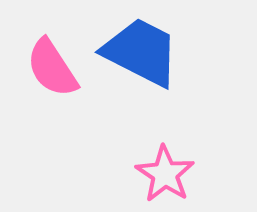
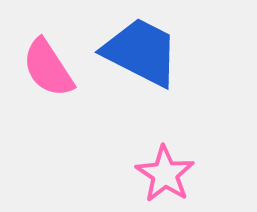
pink semicircle: moved 4 px left
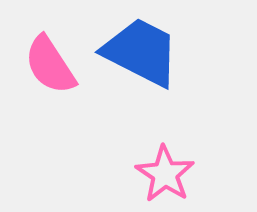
pink semicircle: moved 2 px right, 3 px up
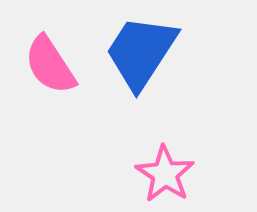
blue trapezoid: rotated 84 degrees counterclockwise
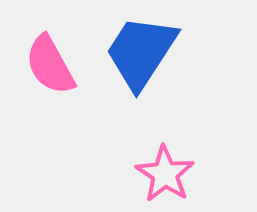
pink semicircle: rotated 4 degrees clockwise
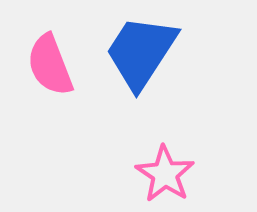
pink semicircle: rotated 8 degrees clockwise
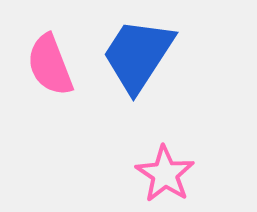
blue trapezoid: moved 3 px left, 3 px down
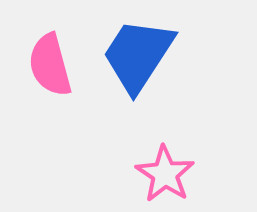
pink semicircle: rotated 6 degrees clockwise
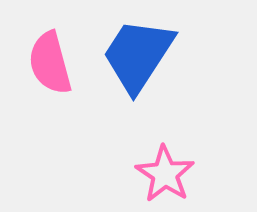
pink semicircle: moved 2 px up
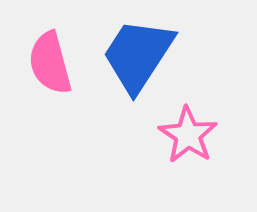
pink star: moved 23 px right, 39 px up
